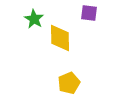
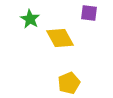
green star: moved 4 px left
yellow diamond: rotated 28 degrees counterclockwise
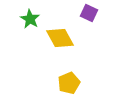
purple square: rotated 18 degrees clockwise
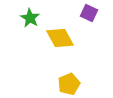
green star: moved 1 px up
yellow pentagon: moved 1 px down
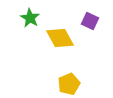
purple square: moved 1 px right, 8 px down
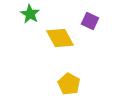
green star: moved 4 px up
yellow pentagon: rotated 20 degrees counterclockwise
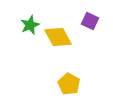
green star: moved 11 px down; rotated 18 degrees clockwise
yellow diamond: moved 2 px left, 1 px up
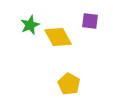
purple square: rotated 18 degrees counterclockwise
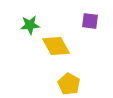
green star: rotated 18 degrees clockwise
yellow diamond: moved 2 px left, 9 px down
